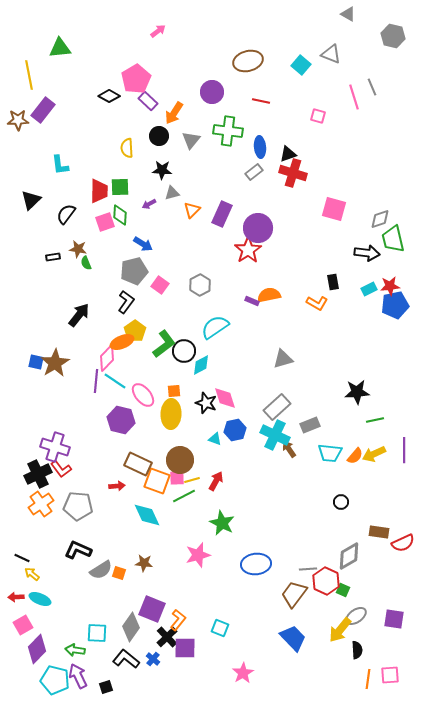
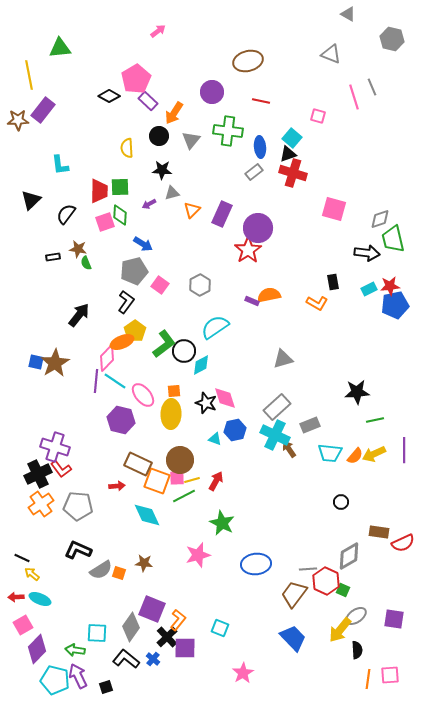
gray hexagon at (393, 36): moved 1 px left, 3 px down
cyan square at (301, 65): moved 9 px left, 73 px down
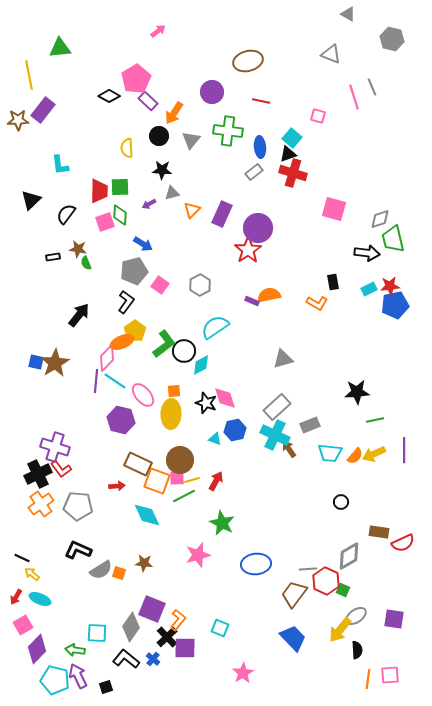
red arrow at (16, 597): rotated 56 degrees counterclockwise
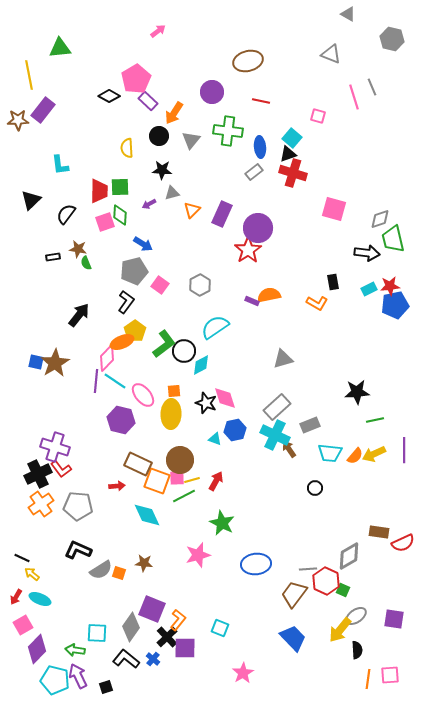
black circle at (341, 502): moved 26 px left, 14 px up
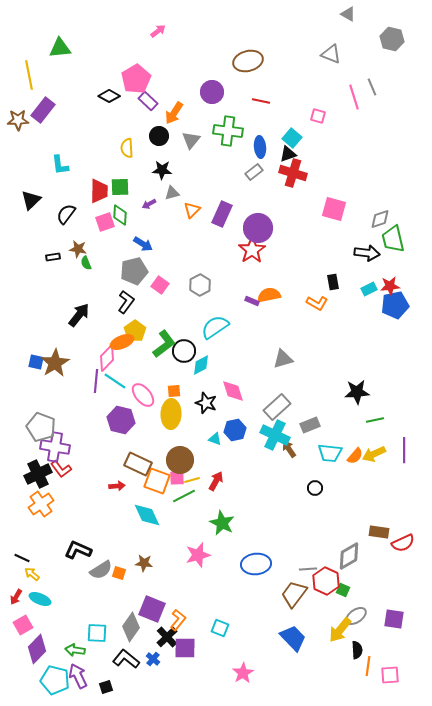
red star at (248, 250): moved 4 px right
pink diamond at (225, 398): moved 8 px right, 7 px up
purple cross at (55, 447): rotated 8 degrees counterclockwise
gray pentagon at (78, 506): moved 37 px left, 79 px up; rotated 16 degrees clockwise
orange line at (368, 679): moved 13 px up
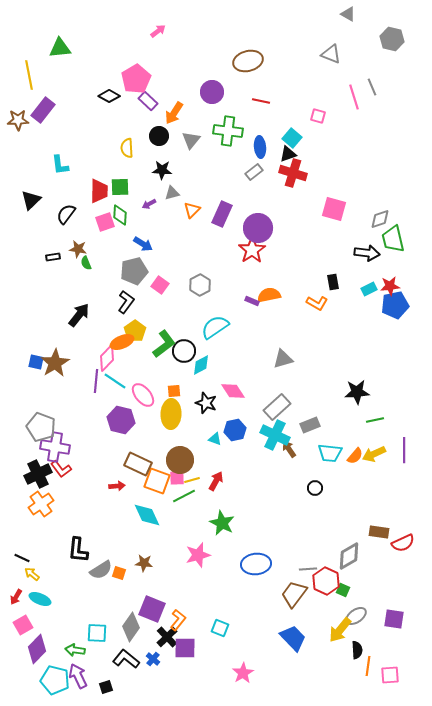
pink diamond at (233, 391): rotated 15 degrees counterclockwise
black L-shape at (78, 550): rotated 108 degrees counterclockwise
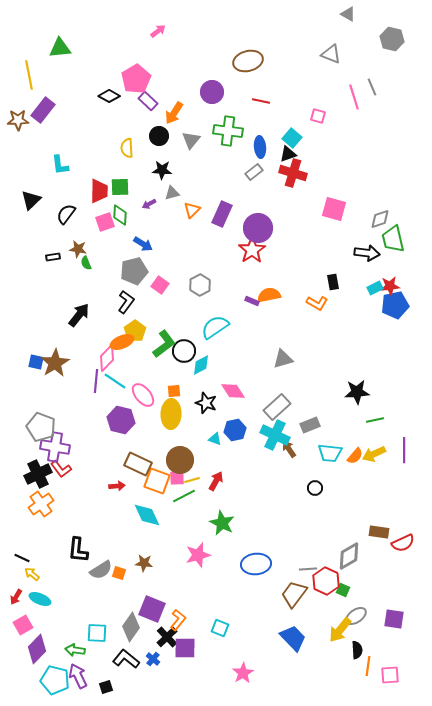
cyan rectangle at (369, 289): moved 6 px right, 1 px up
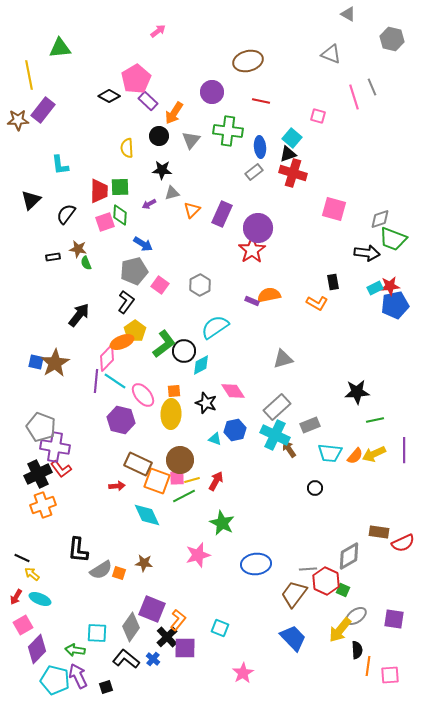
green trapezoid at (393, 239): rotated 56 degrees counterclockwise
orange cross at (41, 504): moved 2 px right, 1 px down; rotated 15 degrees clockwise
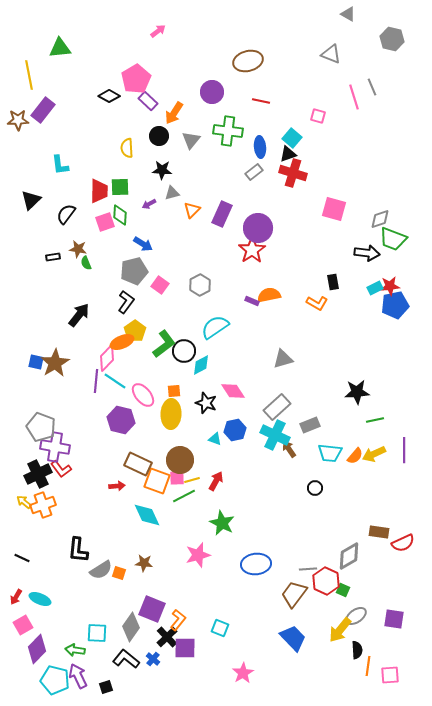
yellow arrow at (32, 574): moved 8 px left, 72 px up
